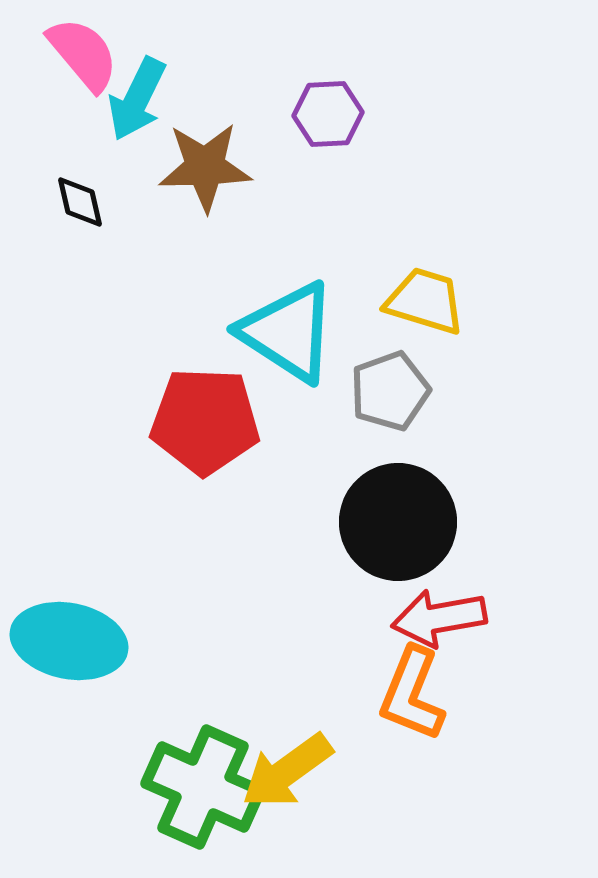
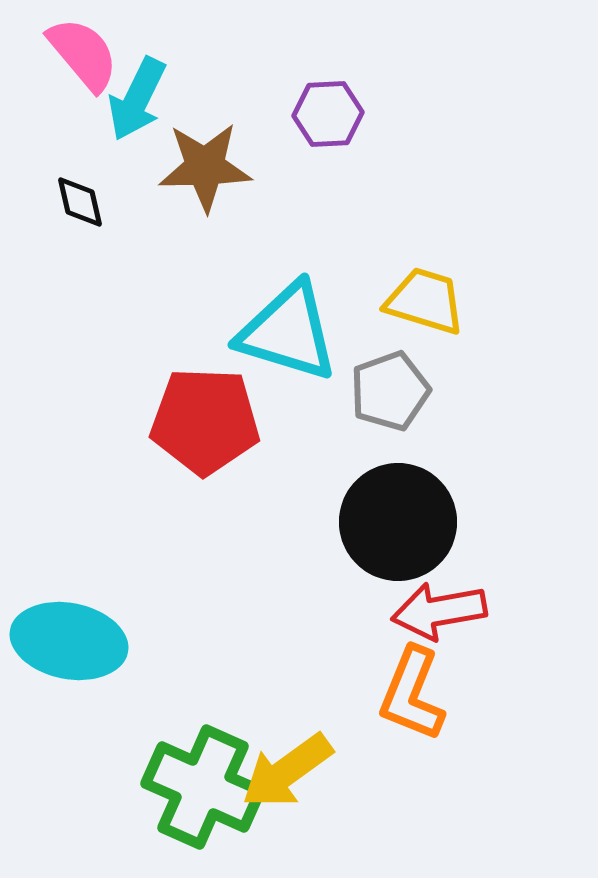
cyan triangle: rotated 16 degrees counterclockwise
red arrow: moved 7 px up
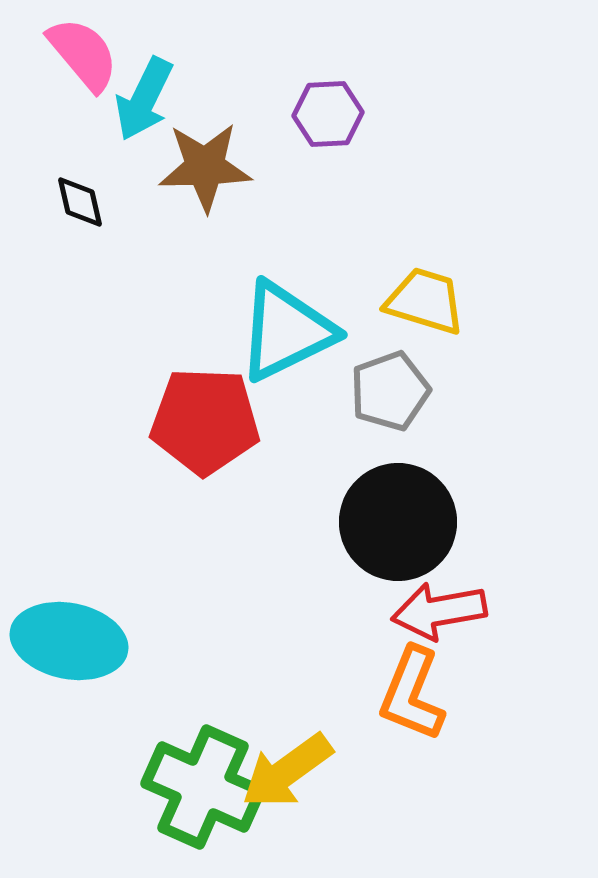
cyan arrow: moved 7 px right
cyan triangle: moved 2 px left, 1 px up; rotated 43 degrees counterclockwise
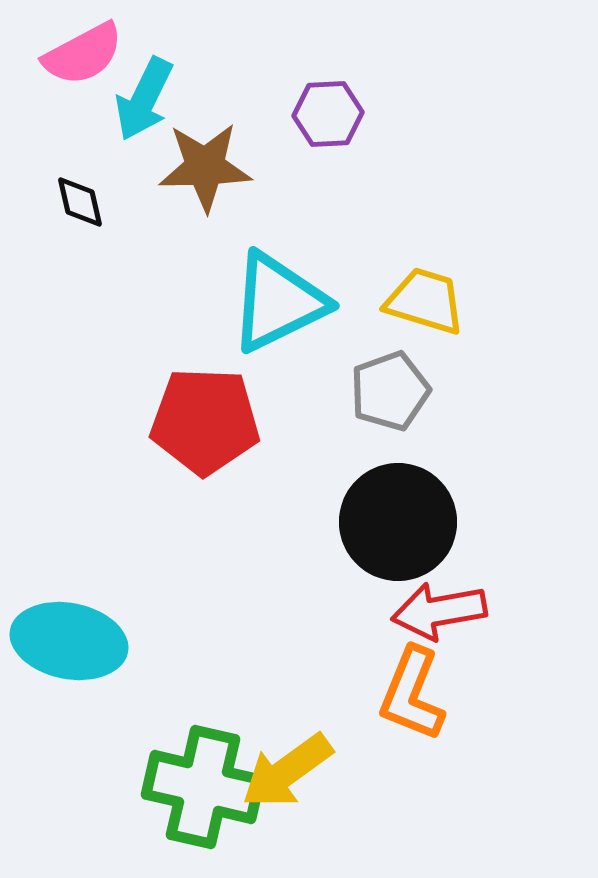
pink semicircle: rotated 102 degrees clockwise
cyan triangle: moved 8 px left, 29 px up
green cross: rotated 11 degrees counterclockwise
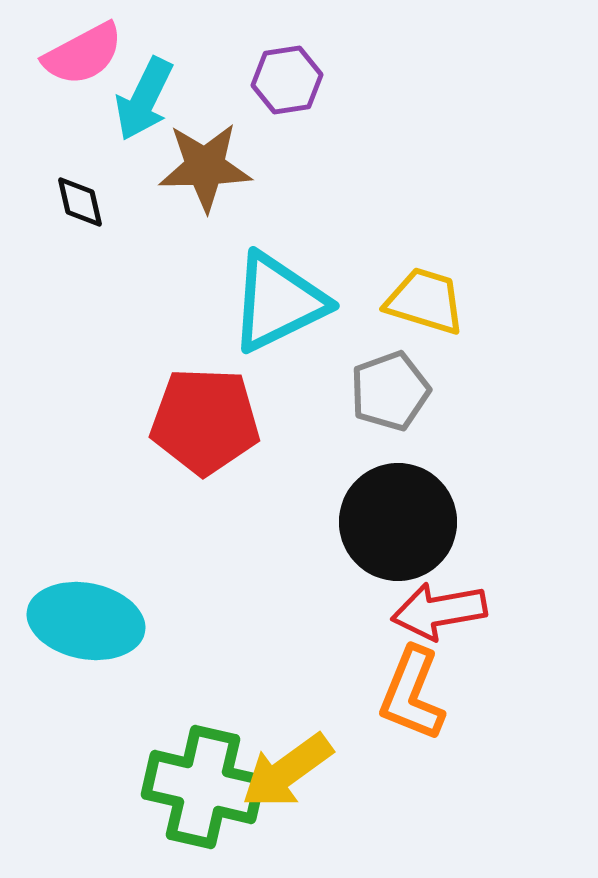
purple hexagon: moved 41 px left, 34 px up; rotated 6 degrees counterclockwise
cyan ellipse: moved 17 px right, 20 px up
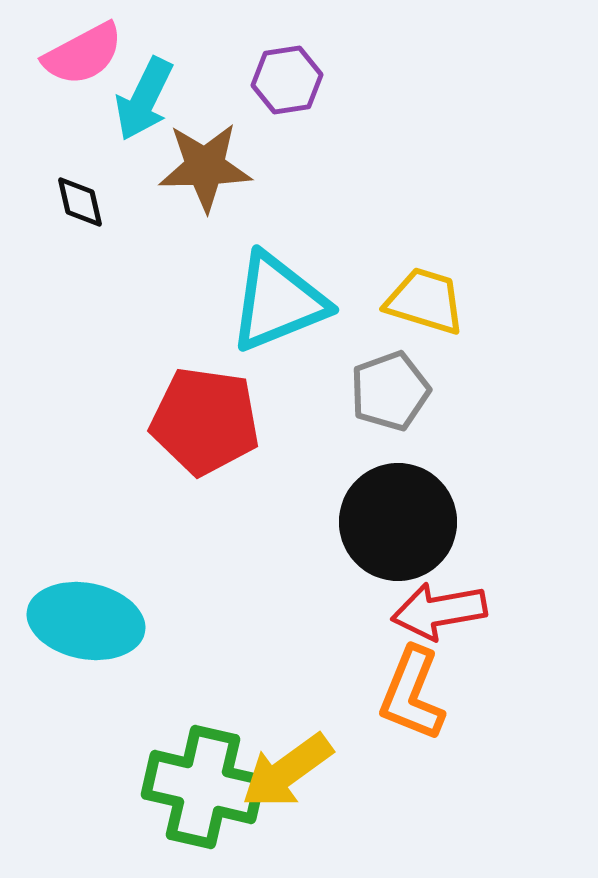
cyan triangle: rotated 4 degrees clockwise
red pentagon: rotated 6 degrees clockwise
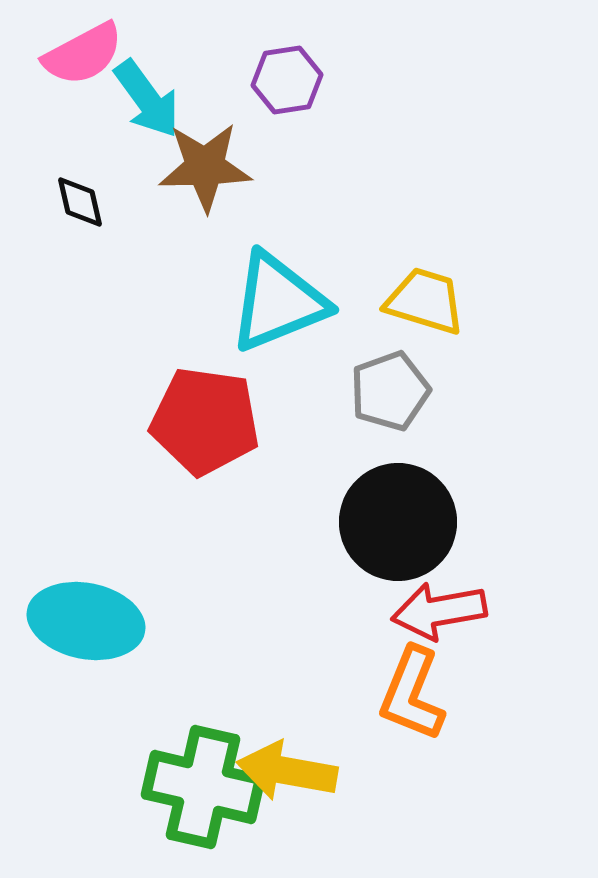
cyan arrow: moved 3 px right; rotated 62 degrees counterclockwise
yellow arrow: rotated 46 degrees clockwise
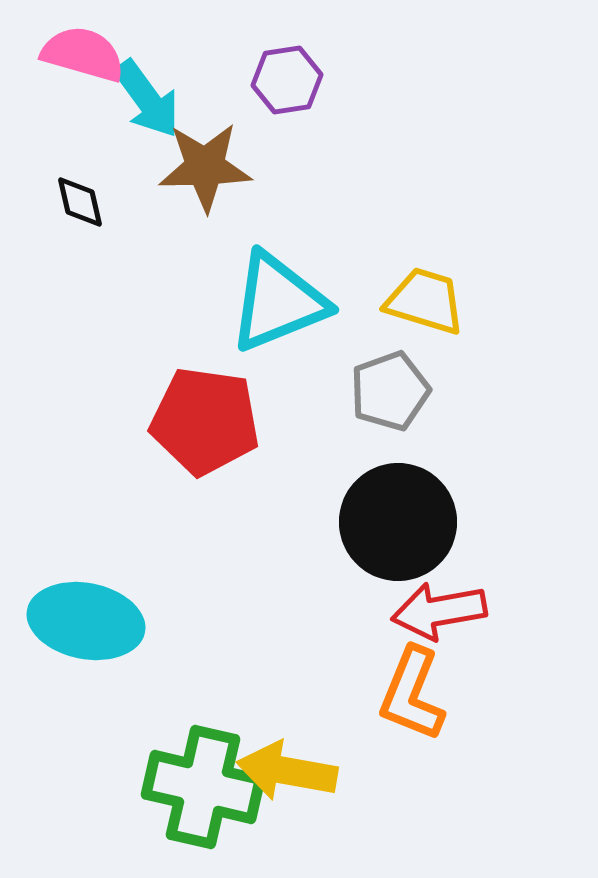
pink semicircle: rotated 136 degrees counterclockwise
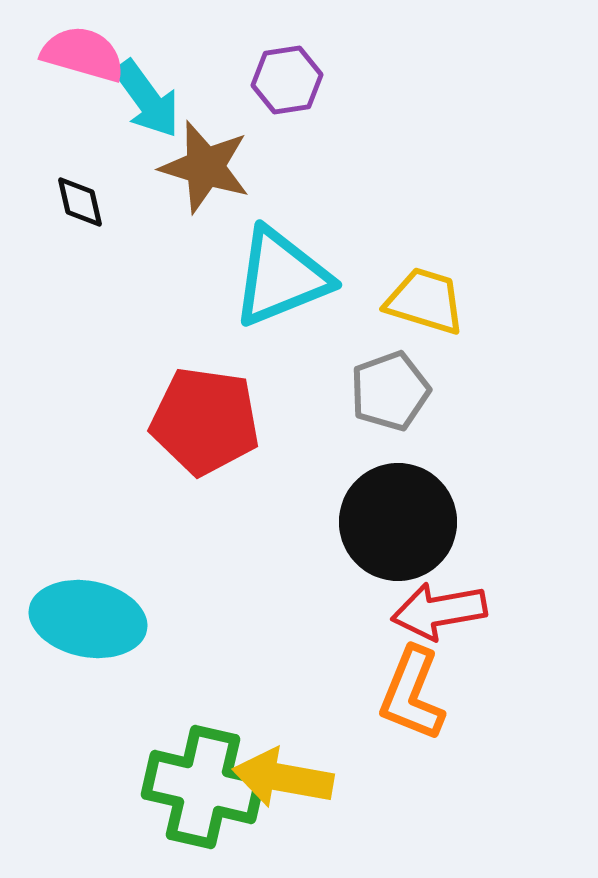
brown star: rotated 18 degrees clockwise
cyan triangle: moved 3 px right, 25 px up
cyan ellipse: moved 2 px right, 2 px up
yellow arrow: moved 4 px left, 7 px down
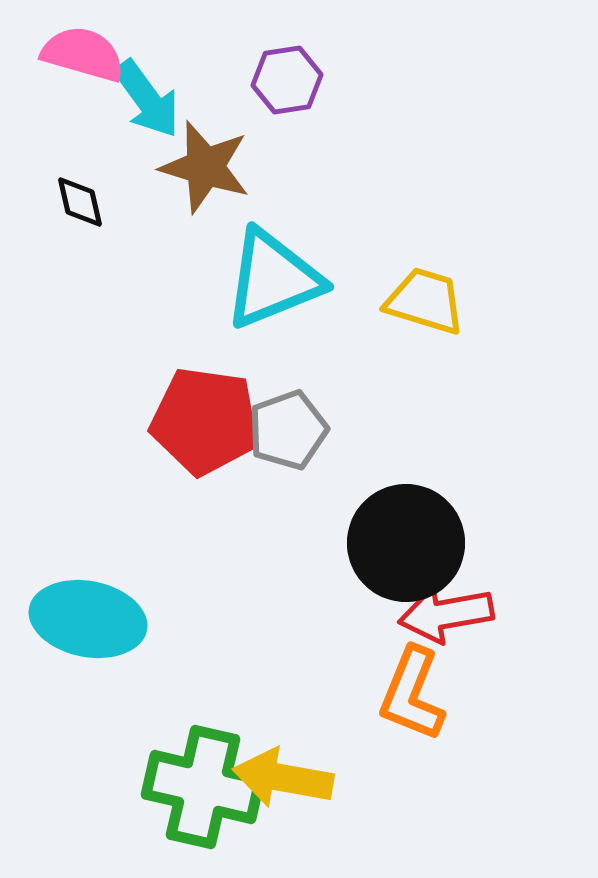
cyan triangle: moved 8 px left, 2 px down
gray pentagon: moved 102 px left, 39 px down
black circle: moved 8 px right, 21 px down
red arrow: moved 7 px right, 3 px down
